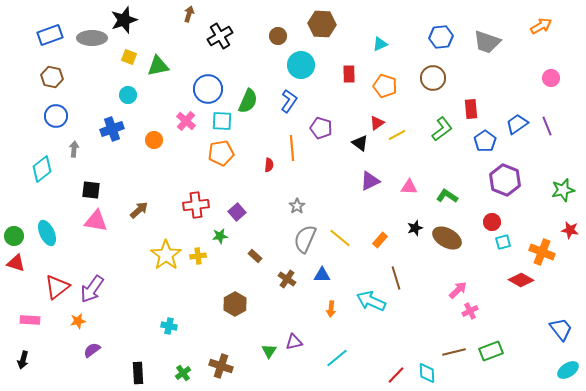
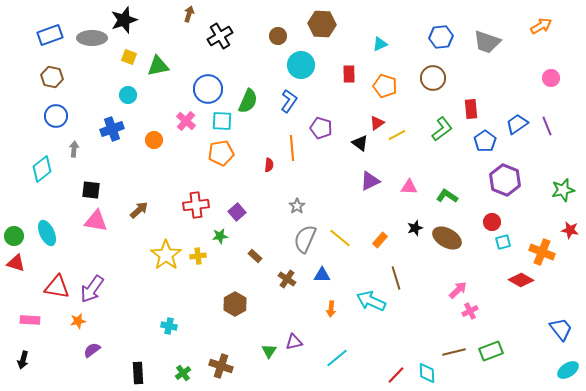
red triangle at (57, 287): rotated 48 degrees clockwise
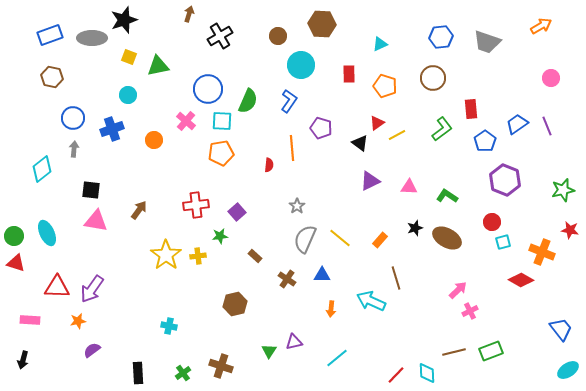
blue circle at (56, 116): moved 17 px right, 2 px down
brown arrow at (139, 210): rotated 12 degrees counterclockwise
red triangle at (57, 287): rotated 8 degrees counterclockwise
brown hexagon at (235, 304): rotated 15 degrees clockwise
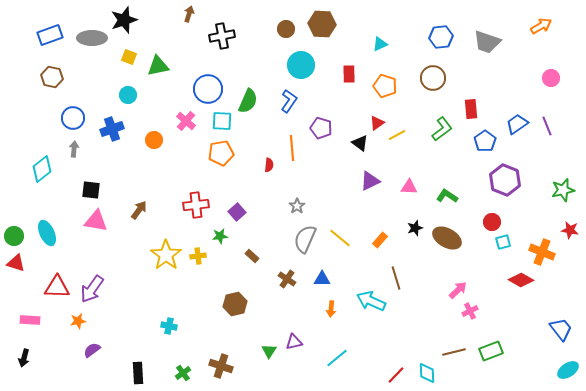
black cross at (220, 36): moved 2 px right; rotated 20 degrees clockwise
brown circle at (278, 36): moved 8 px right, 7 px up
brown rectangle at (255, 256): moved 3 px left
blue triangle at (322, 275): moved 4 px down
black arrow at (23, 360): moved 1 px right, 2 px up
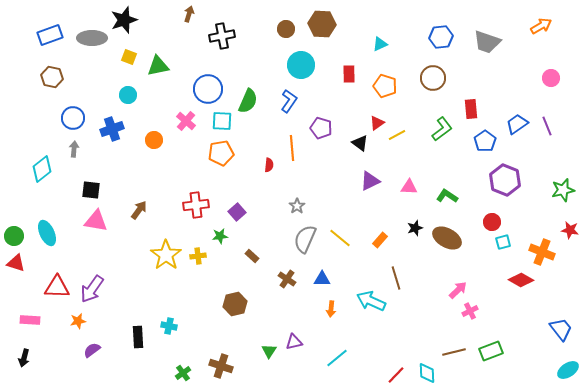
black rectangle at (138, 373): moved 36 px up
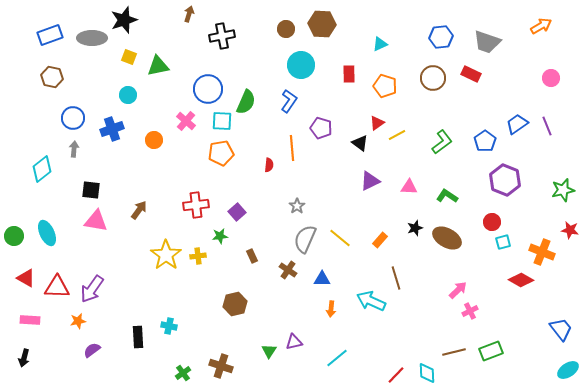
green semicircle at (248, 101): moved 2 px left, 1 px down
red rectangle at (471, 109): moved 35 px up; rotated 60 degrees counterclockwise
green L-shape at (442, 129): moved 13 px down
brown rectangle at (252, 256): rotated 24 degrees clockwise
red triangle at (16, 263): moved 10 px right, 15 px down; rotated 12 degrees clockwise
brown cross at (287, 279): moved 1 px right, 9 px up
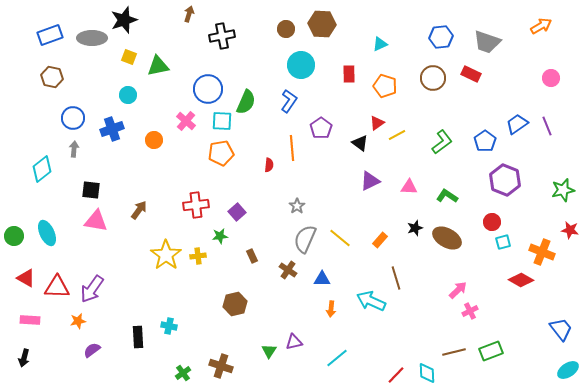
purple pentagon at (321, 128): rotated 20 degrees clockwise
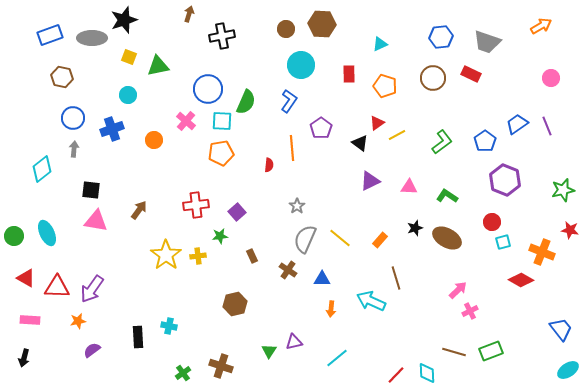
brown hexagon at (52, 77): moved 10 px right
brown line at (454, 352): rotated 30 degrees clockwise
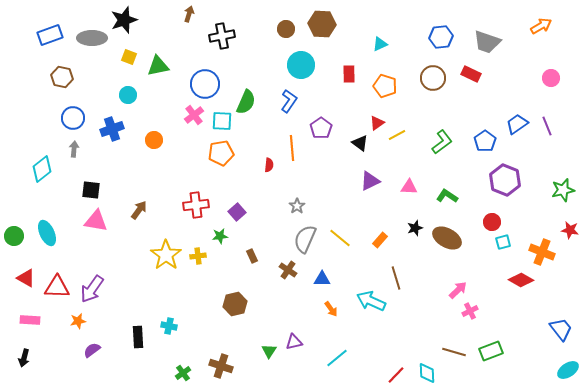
blue circle at (208, 89): moved 3 px left, 5 px up
pink cross at (186, 121): moved 8 px right, 6 px up; rotated 12 degrees clockwise
orange arrow at (331, 309): rotated 42 degrees counterclockwise
